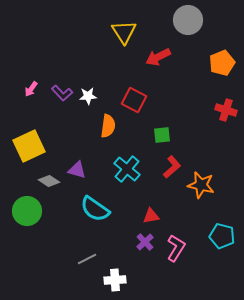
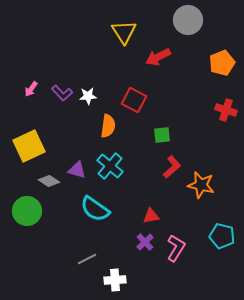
cyan cross: moved 17 px left, 3 px up
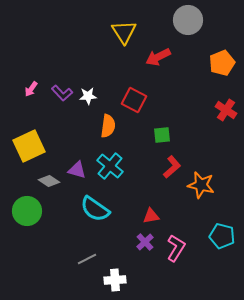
red cross: rotated 15 degrees clockwise
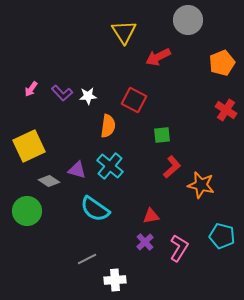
pink L-shape: moved 3 px right
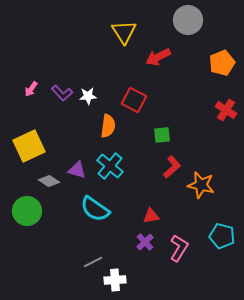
gray line: moved 6 px right, 3 px down
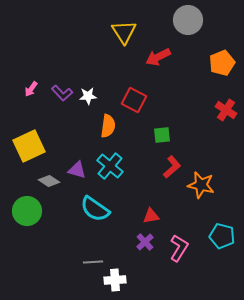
gray line: rotated 24 degrees clockwise
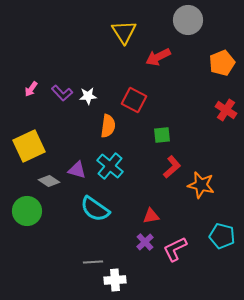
pink L-shape: moved 4 px left, 1 px down; rotated 148 degrees counterclockwise
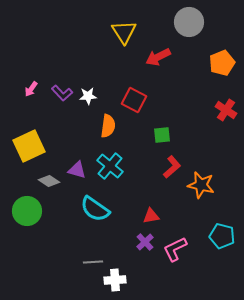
gray circle: moved 1 px right, 2 px down
